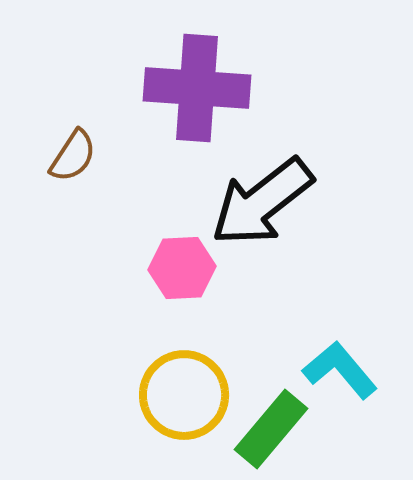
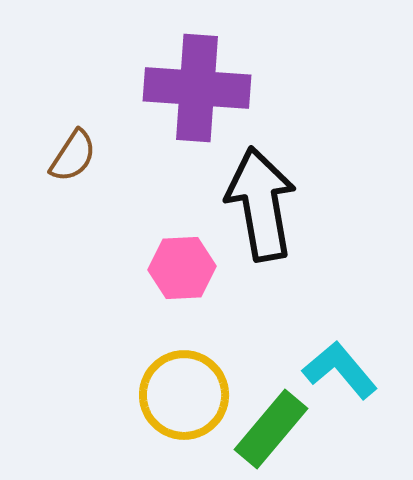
black arrow: moved 1 px left, 2 px down; rotated 118 degrees clockwise
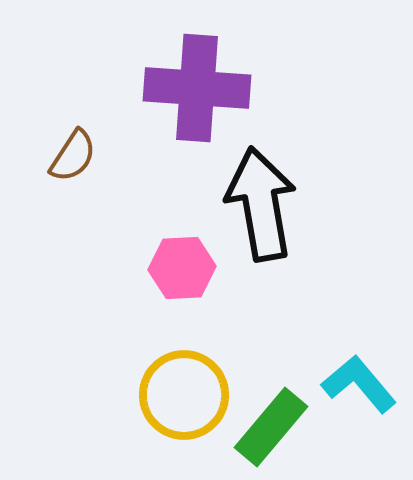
cyan L-shape: moved 19 px right, 14 px down
green rectangle: moved 2 px up
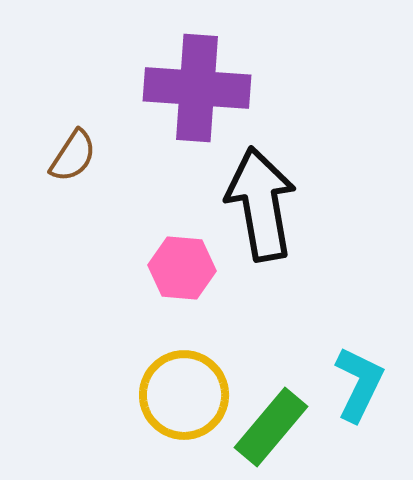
pink hexagon: rotated 8 degrees clockwise
cyan L-shape: rotated 66 degrees clockwise
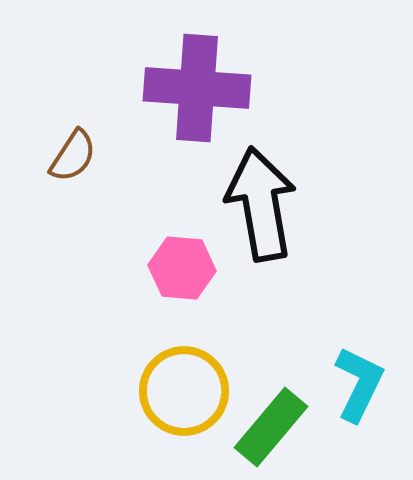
yellow circle: moved 4 px up
